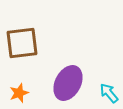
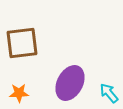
purple ellipse: moved 2 px right
orange star: rotated 18 degrees clockwise
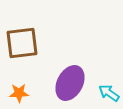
cyan arrow: rotated 15 degrees counterclockwise
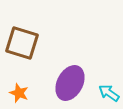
brown square: rotated 24 degrees clockwise
orange star: rotated 24 degrees clockwise
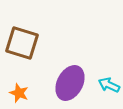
cyan arrow: moved 8 px up; rotated 10 degrees counterclockwise
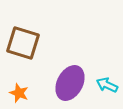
brown square: moved 1 px right
cyan arrow: moved 2 px left
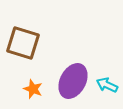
purple ellipse: moved 3 px right, 2 px up
orange star: moved 14 px right, 4 px up
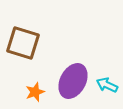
orange star: moved 2 px right, 3 px down; rotated 30 degrees clockwise
